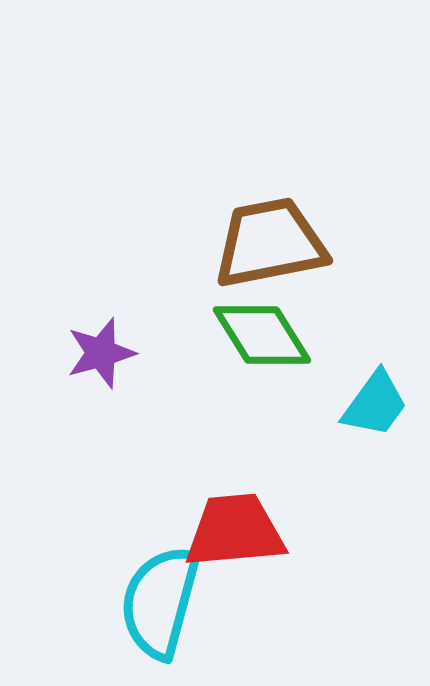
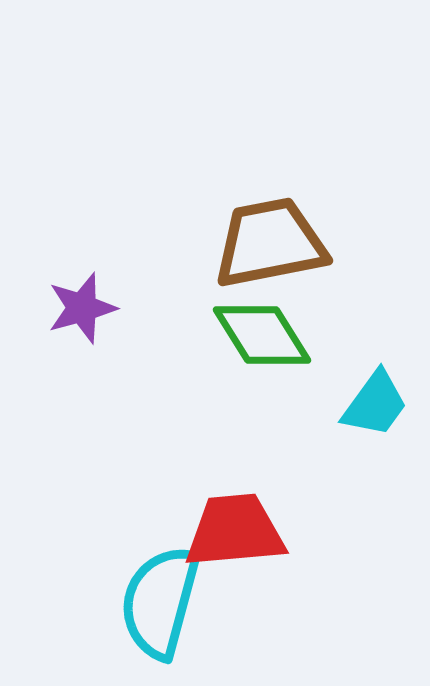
purple star: moved 19 px left, 45 px up
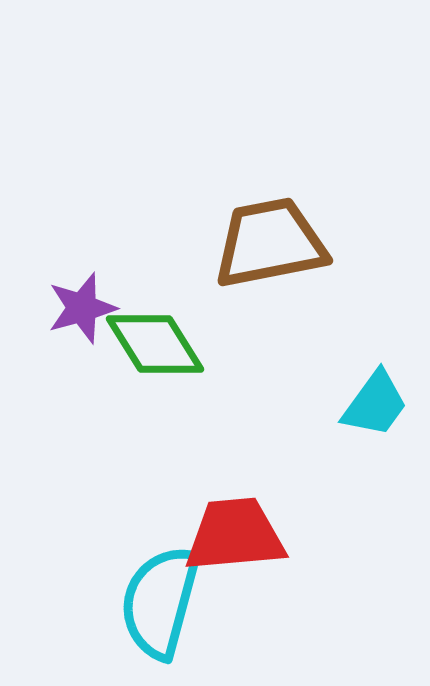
green diamond: moved 107 px left, 9 px down
red trapezoid: moved 4 px down
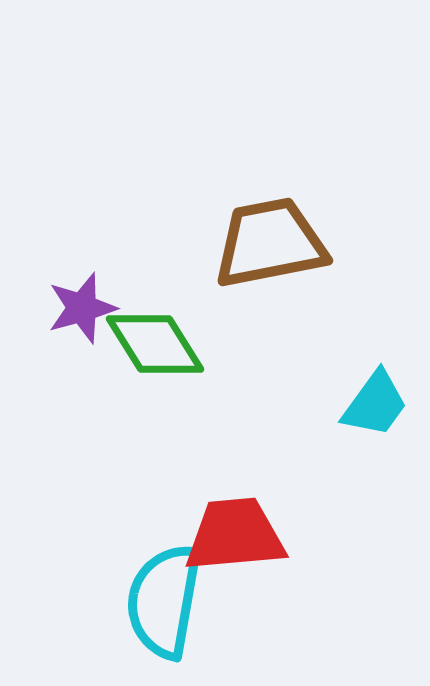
cyan semicircle: moved 4 px right, 1 px up; rotated 5 degrees counterclockwise
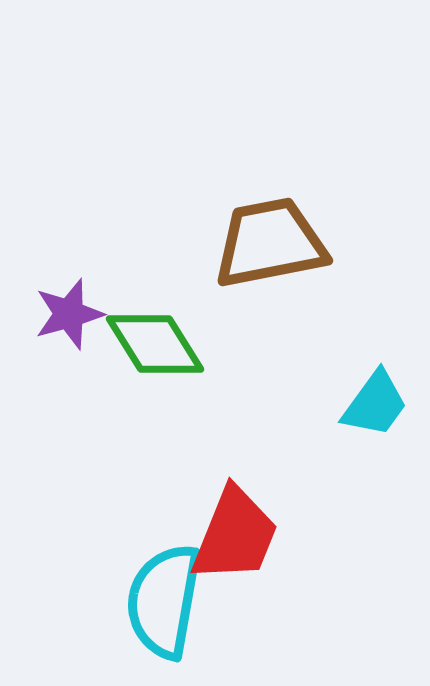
purple star: moved 13 px left, 6 px down
red trapezoid: rotated 117 degrees clockwise
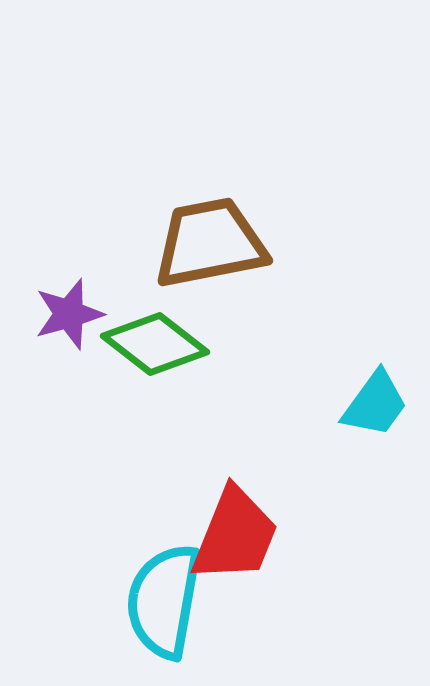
brown trapezoid: moved 60 px left
green diamond: rotated 20 degrees counterclockwise
